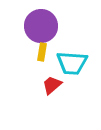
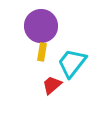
cyan trapezoid: rotated 124 degrees clockwise
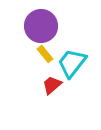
yellow rectangle: moved 3 px right, 2 px down; rotated 48 degrees counterclockwise
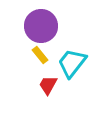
yellow rectangle: moved 5 px left, 1 px down
red trapezoid: moved 4 px left; rotated 20 degrees counterclockwise
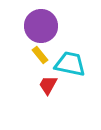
cyan trapezoid: moved 2 px left, 1 px down; rotated 64 degrees clockwise
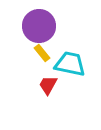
purple circle: moved 2 px left
yellow rectangle: moved 2 px right, 2 px up
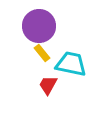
cyan trapezoid: moved 1 px right
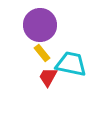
purple circle: moved 1 px right, 1 px up
red trapezoid: moved 8 px up
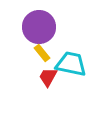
purple circle: moved 1 px left, 2 px down
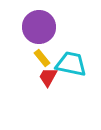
yellow rectangle: moved 5 px down
